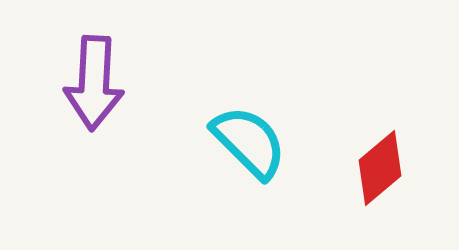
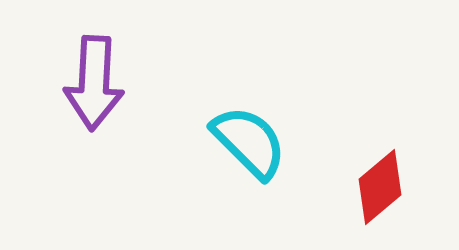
red diamond: moved 19 px down
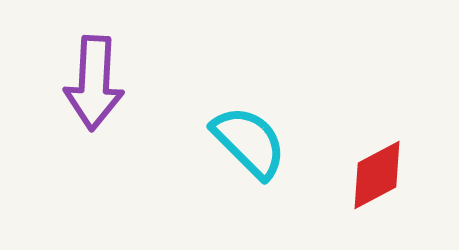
red diamond: moved 3 px left, 12 px up; rotated 12 degrees clockwise
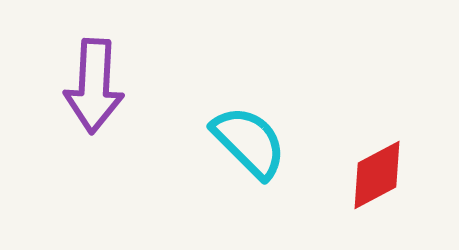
purple arrow: moved 3 px down
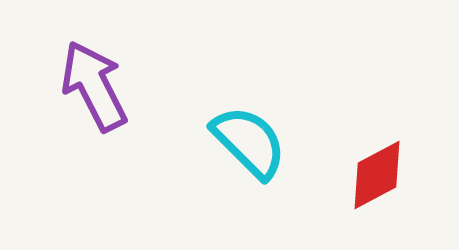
purple arrow: rotated 150 degrees clockwise
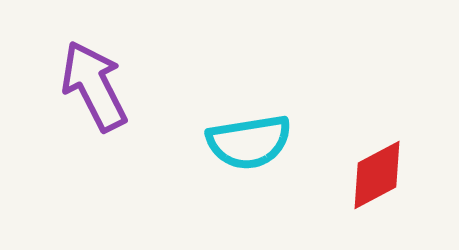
cyan semicircle: rotated 126 degrees clockwise
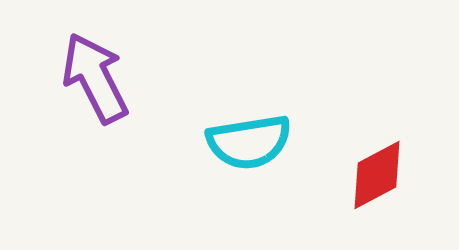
purple arrow: moved 1 px right, 8 px up
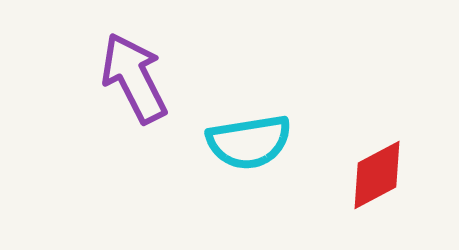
purple arrow: moved 39 px right
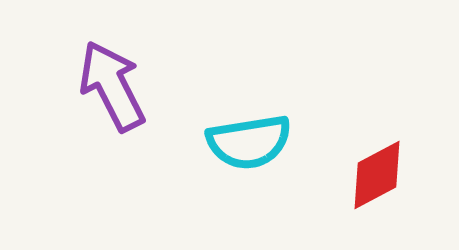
purple arrow: moved 22 px left, 8 px down
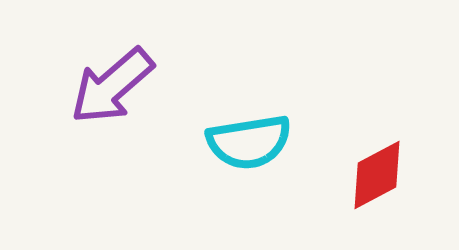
purple arrow: rotated 104 degrees counterclockwise
